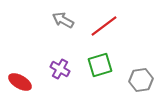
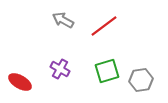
green square: moved 7 px right, 6 px down
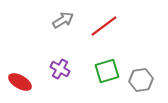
gray arrow: rotated 120 degrees clockwise
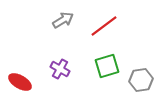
green square: moved 5 px up
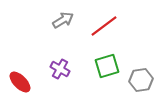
red ellipse: rotated 15 degrees clockwise
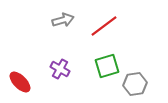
gray arrow: rotated 15 degrees clockwise
gray hexagon: moved 6 px left, 4 px down
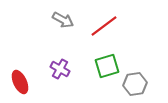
gray arrow: rotated 45 degrees clockwise
red ellipse: rotated 20 degrees clockwise
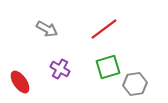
gray arrow: moved 16 px left, 9 px down
red line: moved 3 px down
green square: moved 1 px right, 1 px down
red ellipse: rotated 10 degrees counterclockwise
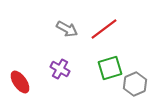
gray arrow: moved 20 px right
green square: moved 2 px right, 1 px down
gray hexagon: rotated 15 degrees counterclockwise
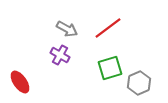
red line: moved 4 px right, 1 px up
purple cross: moved 14 px up
gray hexagon: moved 4 px right, 1 px up
